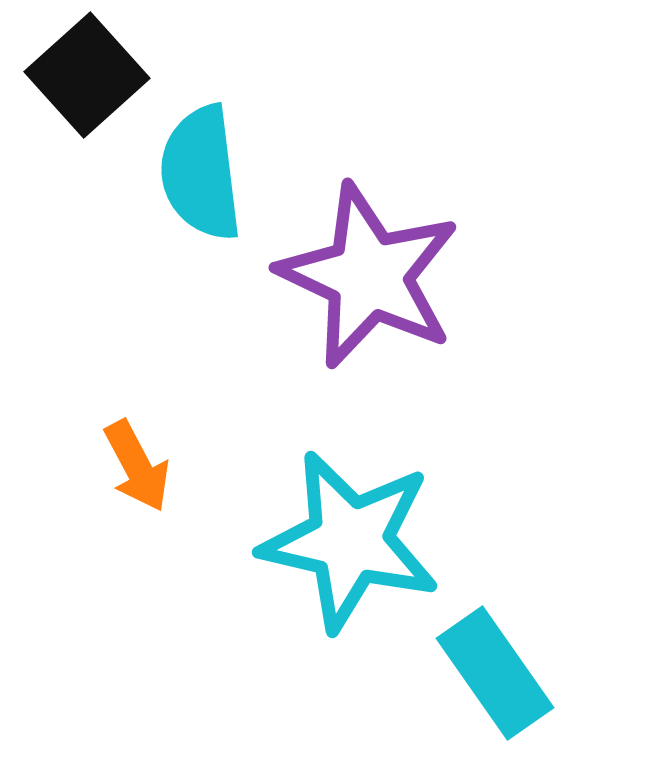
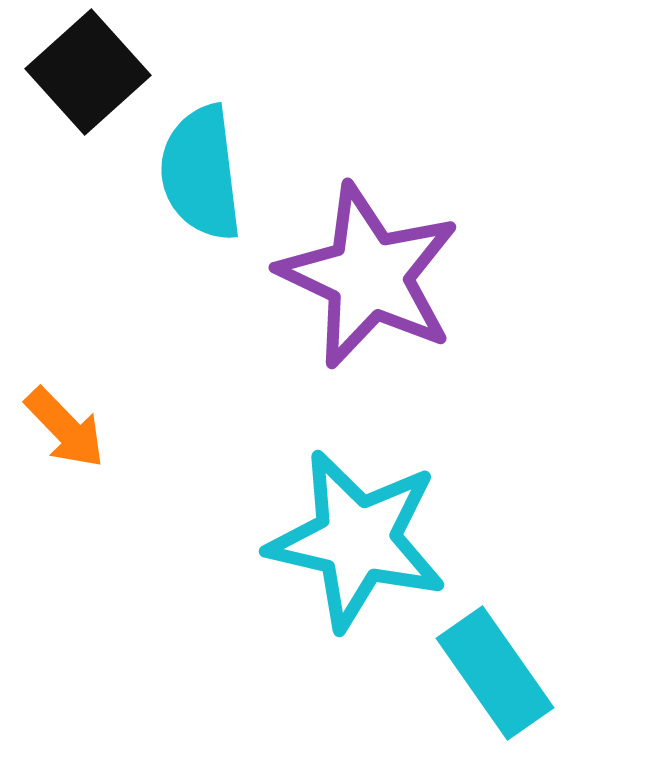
black square: moved 1 px right, 3 px up
orange arrow: moved 72 px left, 38 px up; rotated 16 degrees counterclockwise
cyan star: moved 7 px right, 1 px up
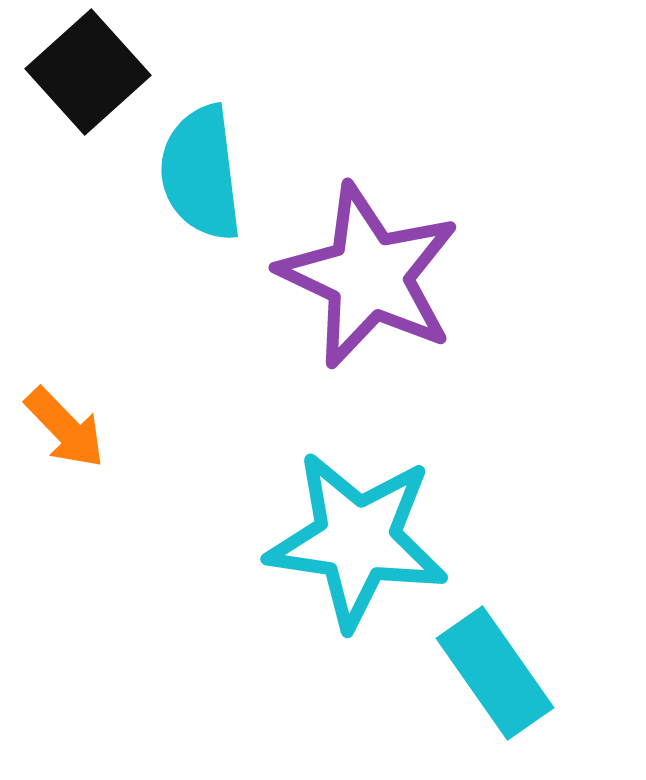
cyan star: rotated 5 degrees counterclockwise
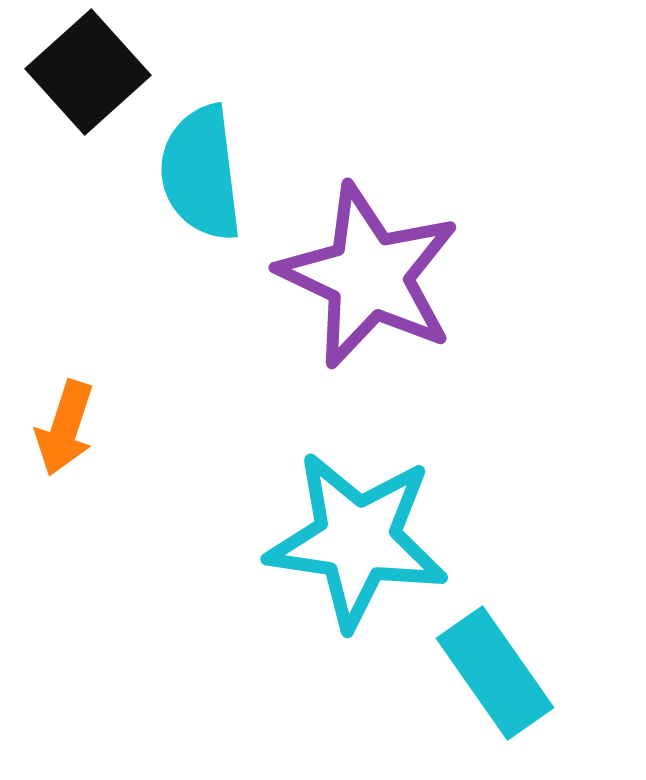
orange arrow: rotated 62 degrees clockwise
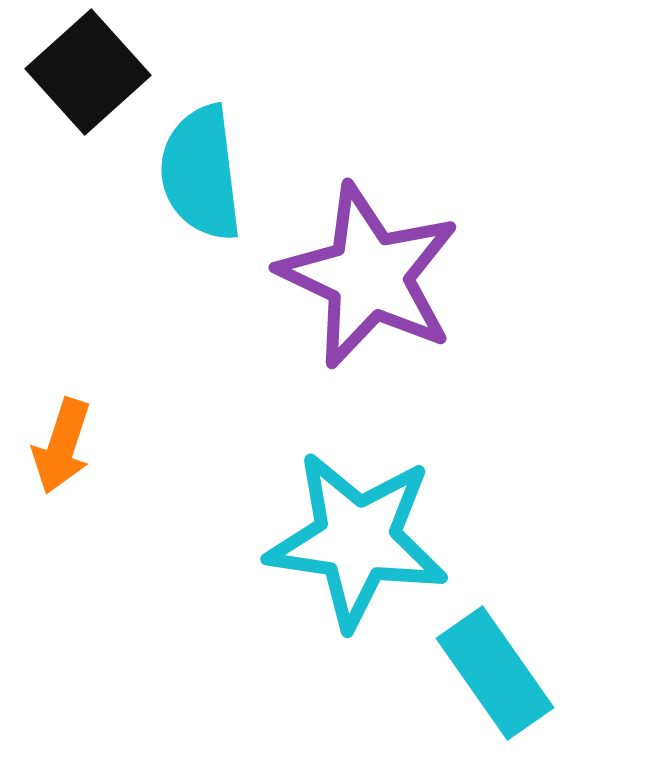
orange arrow: moved 3 px left, 18 px down
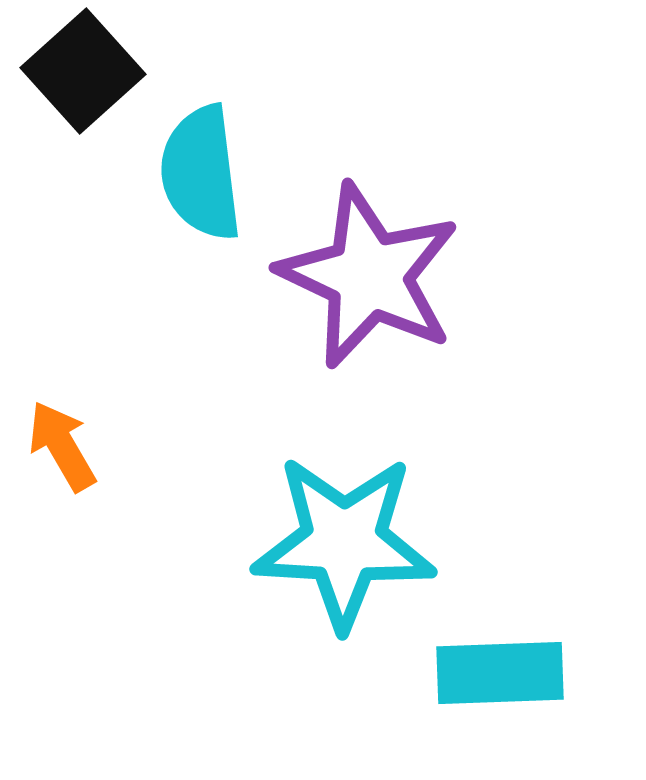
black square: moved 5 px left, 1 px up
orange arrow: rotated 132 degrees clockwise
cyan star: moved 13 px left, 2 px down; rotated 5 degrees counterclockwise
cyan rectangle: moved 5 px right; rotated 57 degrees counterclockwise
